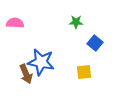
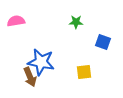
pink semicircle: moved 1 px right, 2 px up; rotated 12 degrees counterclockwise
blue square: moved 8 px right, 1 px up; rotated 21 degrees counterclockwise
brown arrow: moved 4 px right, 3 px down
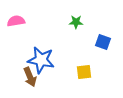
blue star: moved 2 px up
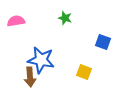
green star: moved 11 px left, 4 px up; rotated 16 degrees clockwise
yellow square: rotated 28 degrees clockwise
brown arrow: rotated 18 degrees clockwise
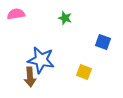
pink semicircle: moved 7 px up
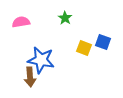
pink semicircle: moved 5 px right, 8 px down
green star: rotated 16 degrees clockwise
yellow square: moved 24 px up
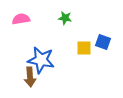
green star: rotated 24 degrees counterclockwise
pink semicircle: moved 3 px up
yellow square: rotated 21 degrees counterclockwise
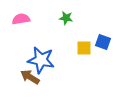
green star: moved 1 px right
brown arrow: rotated 126 degrees clockwise
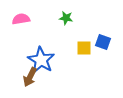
blue star: rotated 20 degrees clockwise
brown arrow: rotated 96 degrees counterclockwise
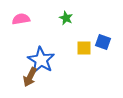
green star: rotated 16 degrees clockwise
